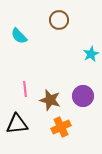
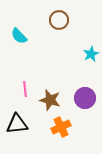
purple circle: moved 2 px right, 2 px down
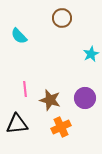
brown circle: moved 3 px right, 2 px up
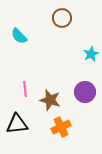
purple circle: moved 6 px up
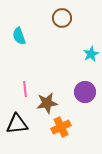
cyan semicircle: rotated 24 degrees clockwise
brown star: moved 3 px left, 3 px down; rotated 25 degrees counterclockwise
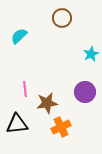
cyan semicircle: rotated 66 degrees clockwise
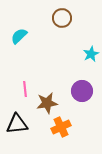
purple circle: moved 3 px left, 1 px up
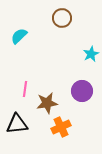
pink line: rotated 14 degrees clockwise
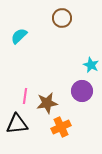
cyan star: moved 11 px down; rotated 21 degrees counterclockwise
pink line: moved 7 px down
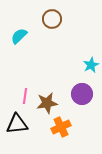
brown circle: moved 10 px left, 1 px down
cyan star: rotated 21 degrees clockwise
purple circle: moved 3 px down
